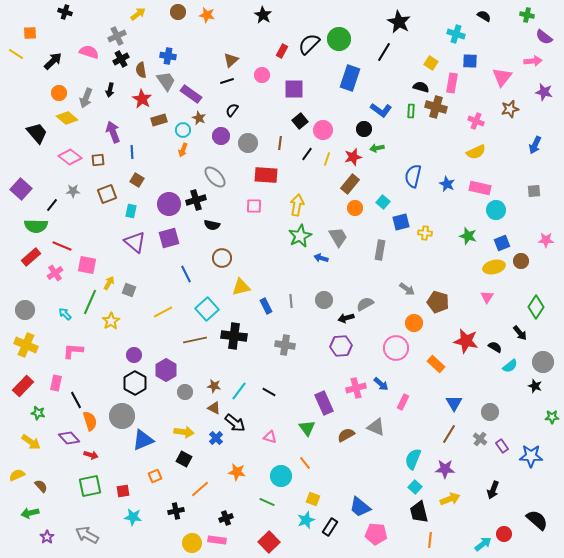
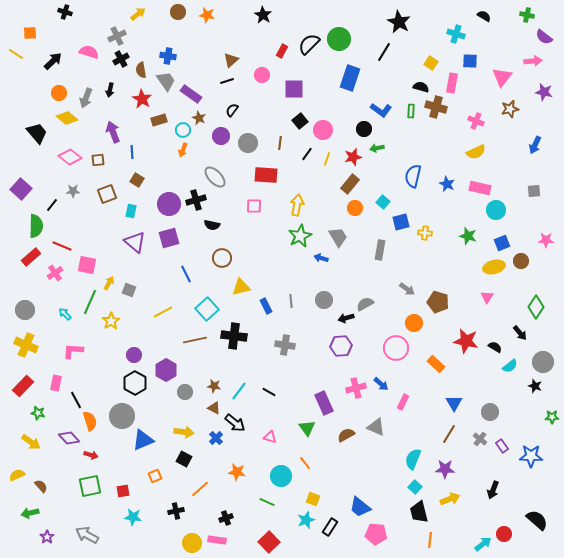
green semicircle at (36, 226): rotated 90 degrees counterclockwise
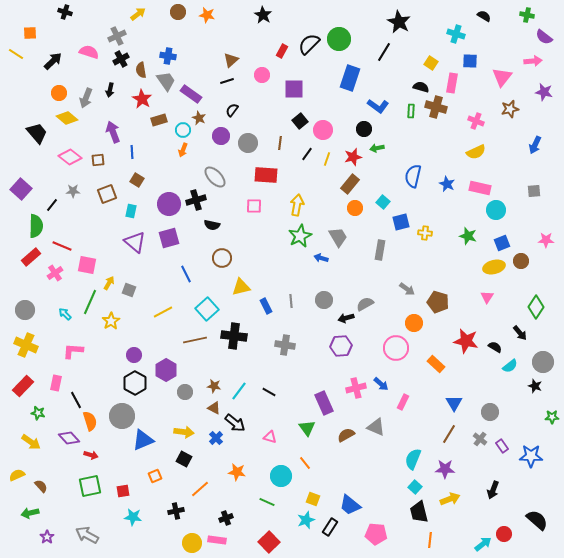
blue L-shape at (381, 110): moved 3 px left, 4 px up
blue trapezoid at (360, 507): moved 10 px left, 2 px up
